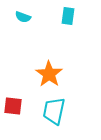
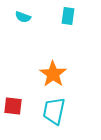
orange star: moved 4 px right
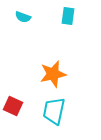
orange star: rotated 24 degrees clockwise
red square: rotated 18 degrees clockwise
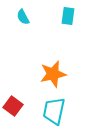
cyan semicircle: rotated 42 degrees clockwise
red square: rotated 12 degrees clockwise
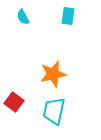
red square: moved 1 px right, 4 px up
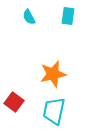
cyan semicircle: moved 6 px right
